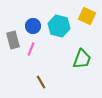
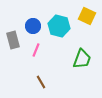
pink line: moved 5 px right, 1 px down
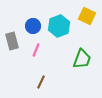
cyan hexagon: rotated 25 degrees clockwise
gray rectangle: moved 1 px left, 1 px down
brown line: rotated 56 degrees clockwise
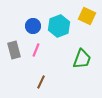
gray rectangle: moved 2 px right, 9 px down
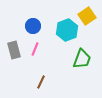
yellow square: rotated 30 degrees clockwise
cyan hexagon: moved 8 px right, 4 px down
pink line: moved 1 px left, 1 px up
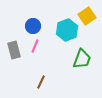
pink line: moved 3 px up
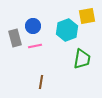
yellow square: rotated 24 degrees clockwise
pink line: rotated 56 degrees clockwise
gray rectangle: moved 1 px right, 12 px up
green trapezoid: rotated 10 degrees counterclockwise
brown line: rotated 16 degrees counterclockwise
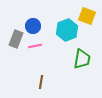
yellow square: rotated 30 degrees clockwise
gray rectangle: moved 1 px right, 1 px down; rotated 36 degrees clockwise
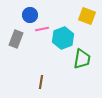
blue circle: moved 3 px left, 11 px up
cyan hexagon: moved 4 px left, 8 px down
pink line: moved 7 px right, 17 px up
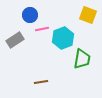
yellow square: moved 1 px right, 1 px up
gray rectangle: moved 1 px left, 1 px down; rotated 36 degrees clockwise
brown line: rotated 72 degrees clockwise
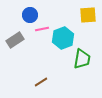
yellow square: rotated 24 degrees counterclockwise
brown line: rotated 24 degrees counterclockwise
